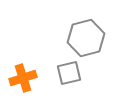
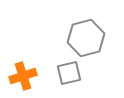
orange cross: moved 2 px up
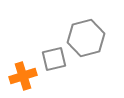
gray square: moved 15 px left, 14 px up
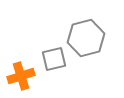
orange cross: moved 2 px left
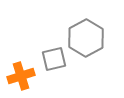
gray hexagon: rotated 15 degrees counterclockwise
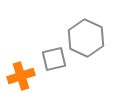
gray hexagon: rotated 6 degrees counterclockwise
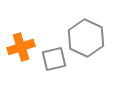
orange cross: moved 29 px up
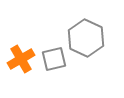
orange cross: moved 12 px down; rotated 12 degrees counterclockwise
